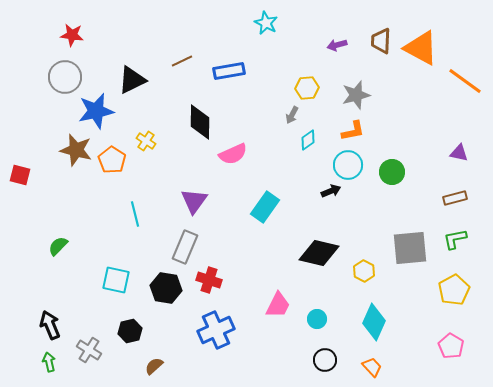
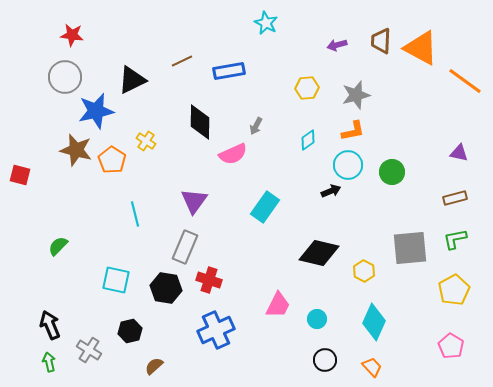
gray arrow at (292, 115): moved 36 px left, 11 px down
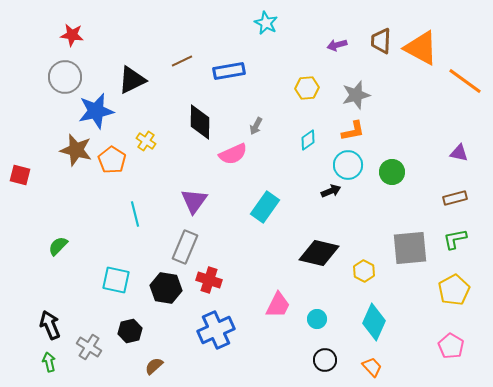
gray cross at (89, 350): moved 3 px up
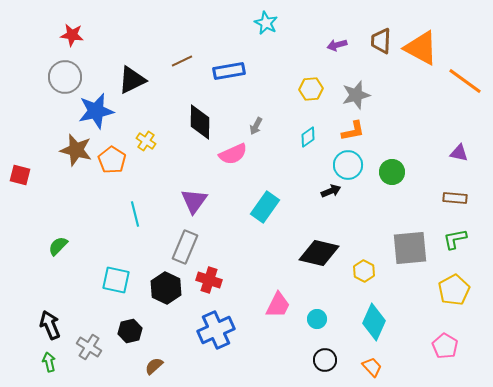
yellow hexagon at (307, 88): moved 4 px right, 1 px down
cyan diamond at (308, 140): moved 3 px up
brown rectangle at (455, 198): rotated 20 degrees clockwise
black hexagon at (166, 288): rotated 16 degrees clockwise
pink pentagon at (451, 346): moved 6 px left
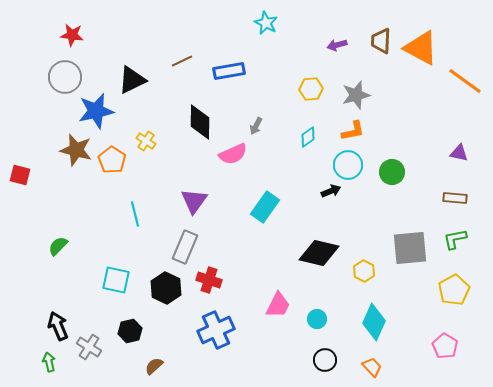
black arrow at (50, 325): moved 8 px right, 1 px down
